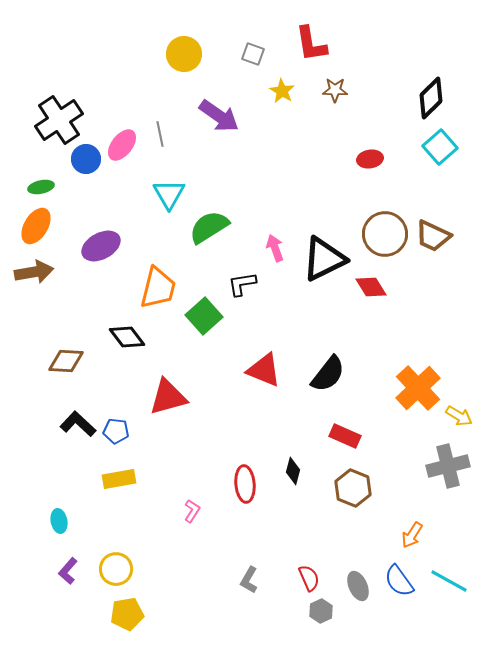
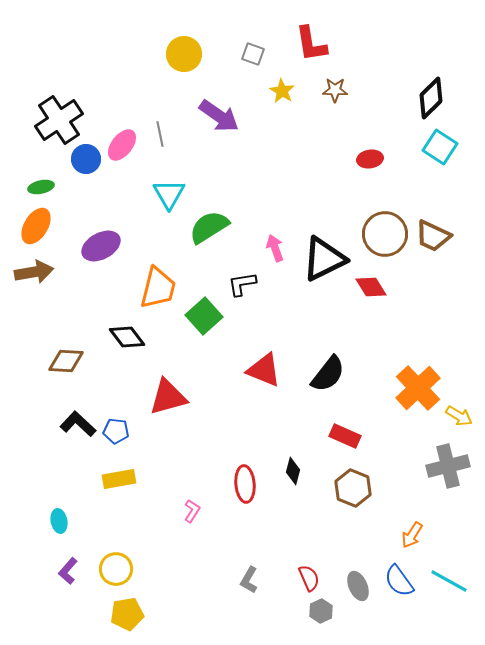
cyan square at (440, 147): rotated 16 degrees counterclockwise
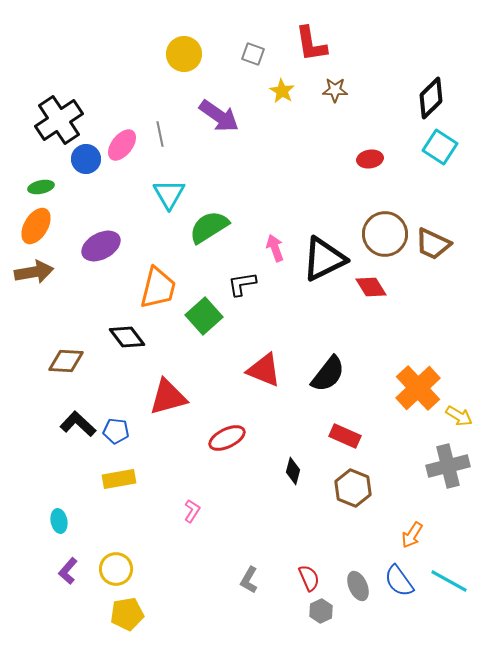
brown trapezoid at (433, 236): moved 8 px down
red ellipse at (245, 484): moved 18 px left, 46 px up; rotated 69 degrees clockwise
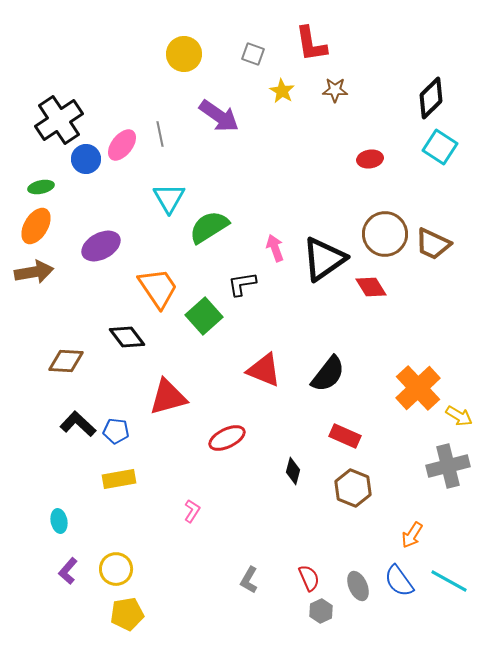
cyan triangle at (169, 194): moved 4 px down
black triangle at (324, 259): rotated 9 degrees counterclockwise
orange trapezoid at (158, 288): rotated 48 degrees counterclockwise
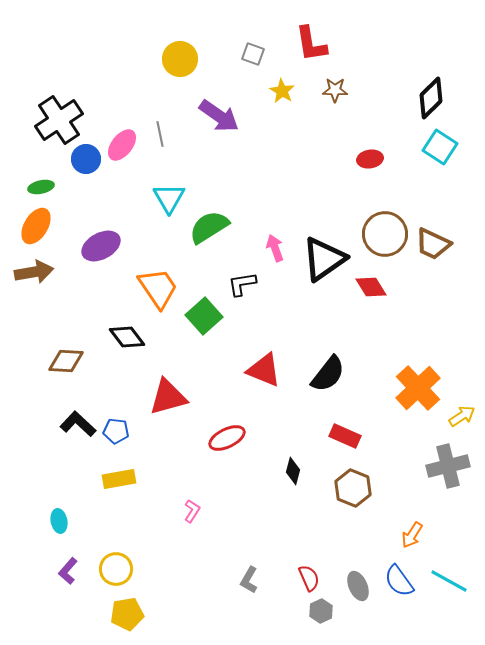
yellow circle at (184, 54): moved 4 px left, 5 px down
yellow arrow at (459, 416): moved 3 px right; rotated 64 degrees counterclockwise
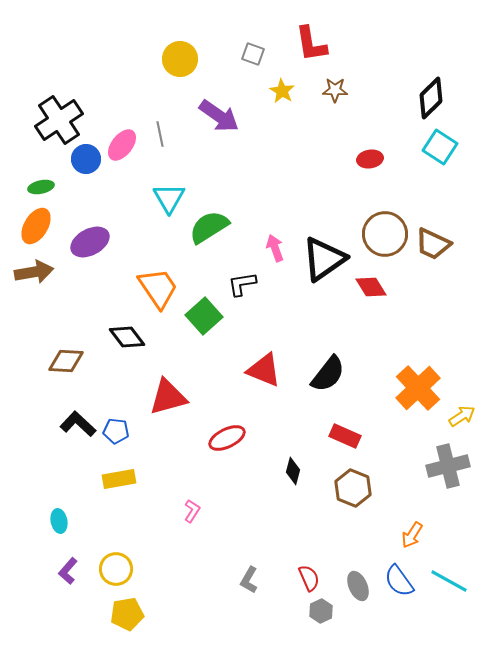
purple ellipse at (101, 246): moved 11 px left, 4 px up
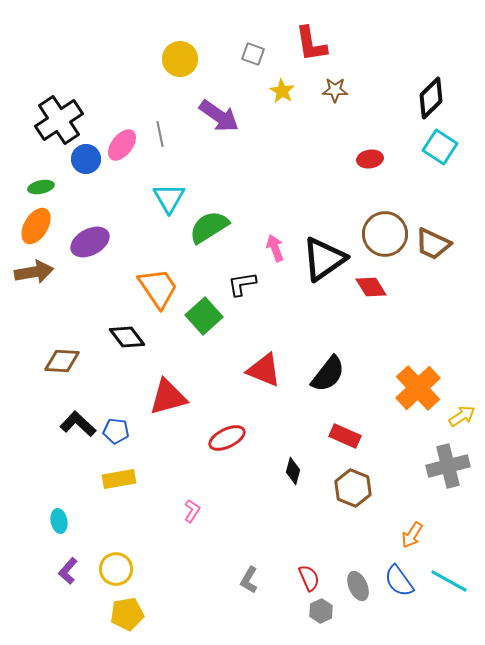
brown diamond at (66, 361): moved 4 px left
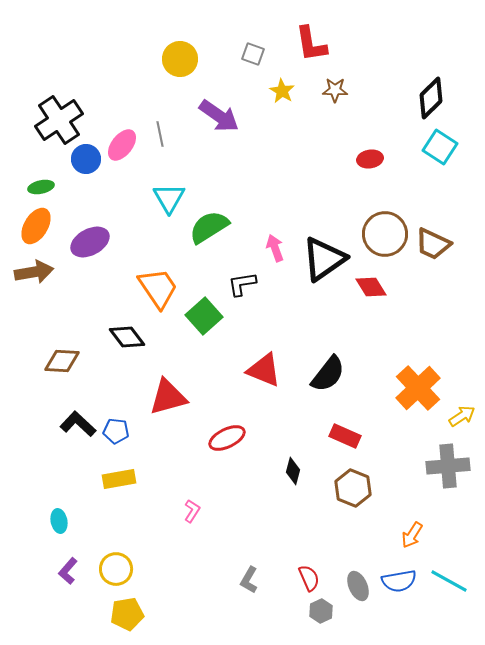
gray cross at (448, 466): rotated 9 degrees clockwise
blue semicircle at (399, 581): rotated 64 degrees counterclockwise
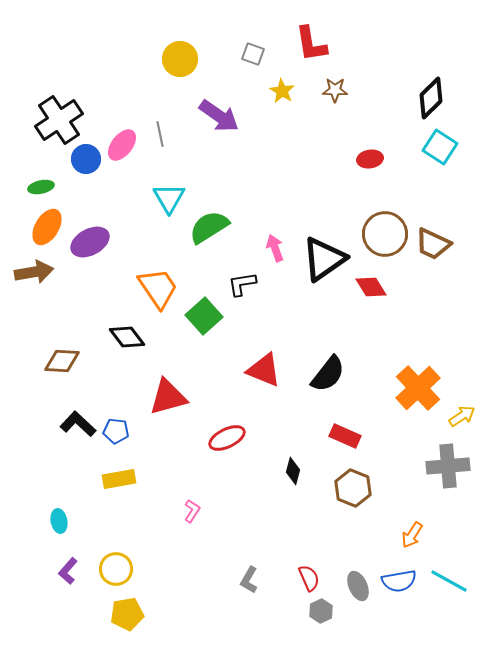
orange ellipse at (36, 226): moved 11 px right, 1 px down
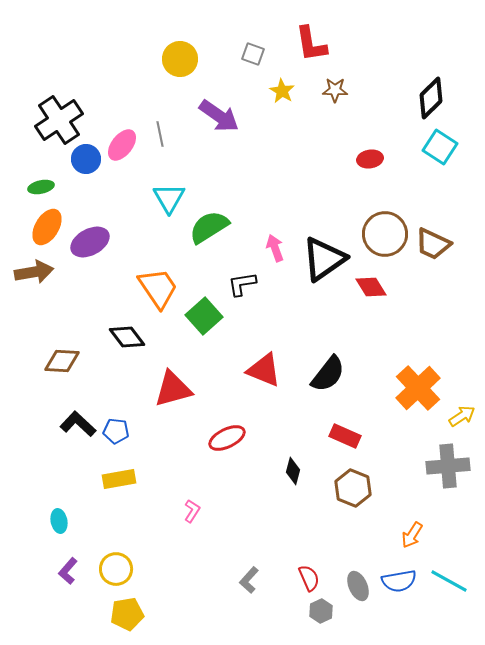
red triangle at (168, 397): moved 5 px right, 8 px up
gray L-shape at (249, 580): rotated 12 degrees clockwise
